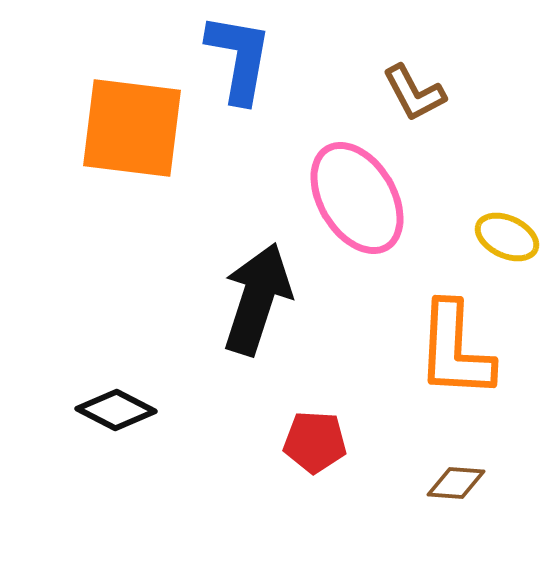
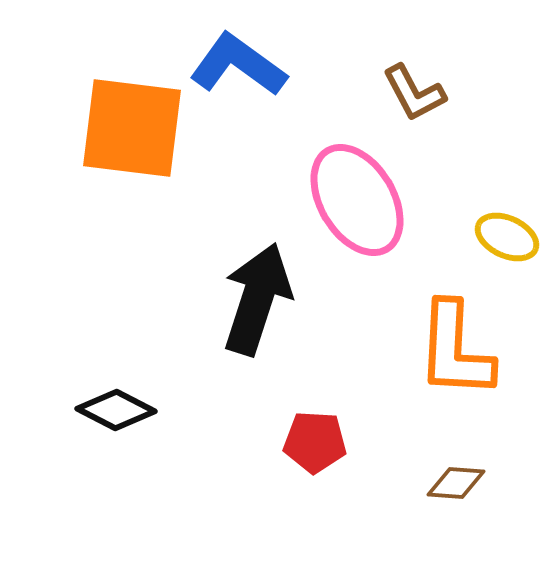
blue L-shape: moved 1 px left, 7 px down; rotated 64 degrees counterclockwise
pink ellipse: moved 2 px down
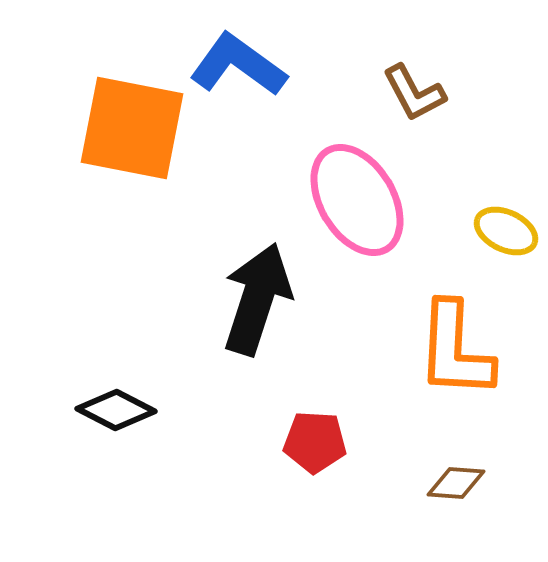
orange square: rotated 4 degrees clockwise
yellow ellipse: moved 1 px left, 6 px up
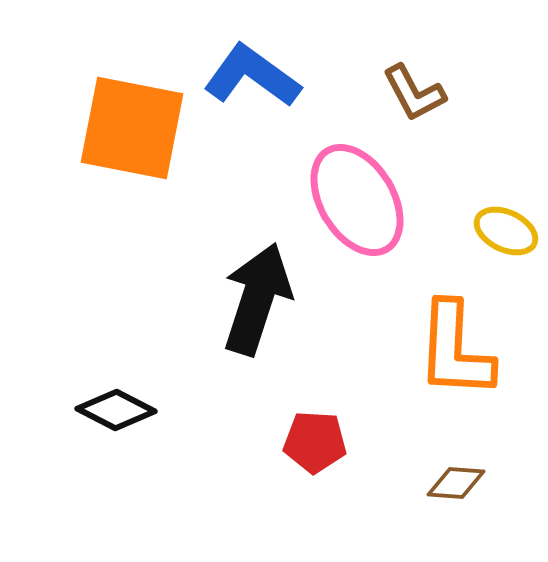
blue L-shape: moved 14 px right, 11 px down
